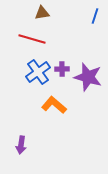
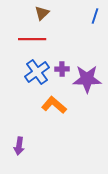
brown triangle: rotated 35 degrees counterclockwise
red line: rotated 16 degrees counterclockwise
blue cross: moved 1 px left
purple star: moved 1 px left, 2 px down; rotated 16 degrees counterclockwise
purple arrow: moved 2 px left, 1 px down
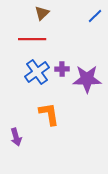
blue line: rotated 28 degrees clockwise
orange L-shape: moved 5 px left, 9 px down; rotated 40 degrees clockwise
purple arrow: moved 3 px left, 9 px up; rotated 24 degrees counterclockwise
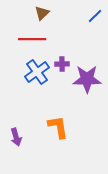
purple cross: moved 5 px up
orange L-shape: moved 9 px right, 13 px down
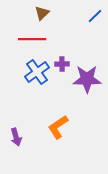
orange L-shape: rotated 115 degrees counterclockwise
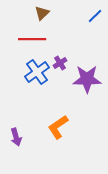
purple cross: moved 2 px left, 1 px up; rotated 32 degrees counterclockwise
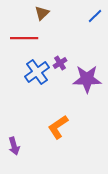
red line: moved 8 px left, 1 px up
purple arrow: moved 2 px left, 9 px down
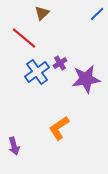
blue line: moved 2 px right, 2 px up
red line: rotated 40 degrees clockwise
purple star: moved 1 px left; rotated 8 degrees counterclockwise
orange L-shape: moved 1 px right, 1 px down
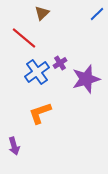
purple star: rotated 8 degrees counterclockwise
orange L-shape: moved 19 px left, 15 px up; rotated 15 degrees clockwise
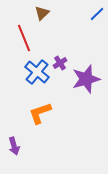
red line: rotated 28 degrees clockwise
blue cross: rotated 15 degrees counterclockwise
